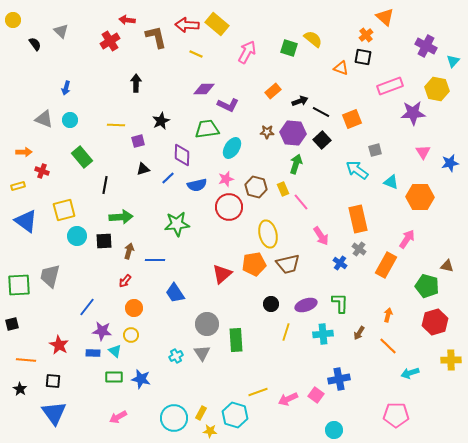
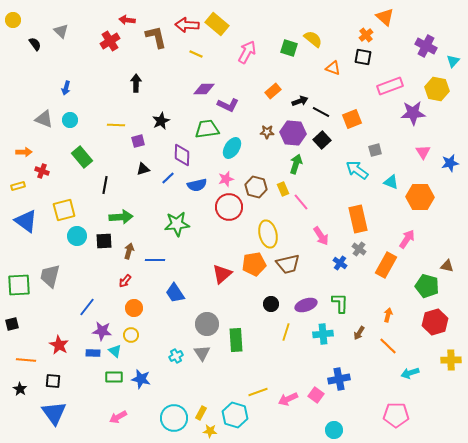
orange triangle at (341, 68): moved 8 px left
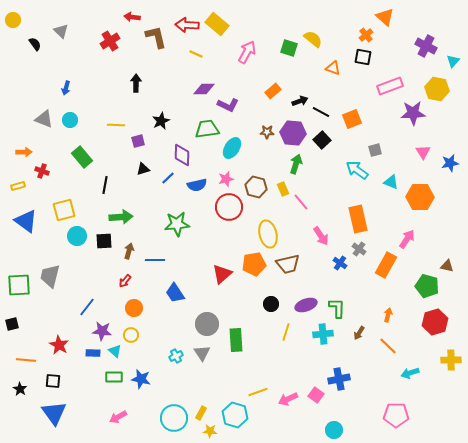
red arrow at (127, 20): moved 5 px right, 3 px up
green L-shape at (340, 303): moved 3 px left, 5 px down
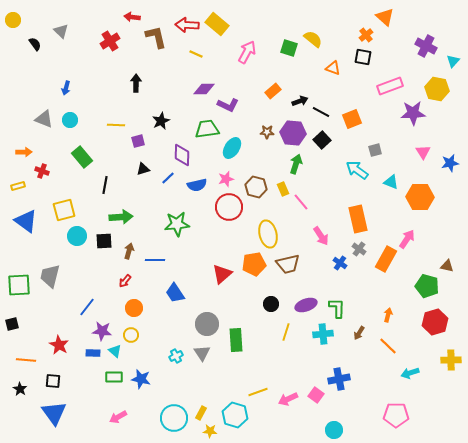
orange rectangle at (386, 265): moved 6 px up
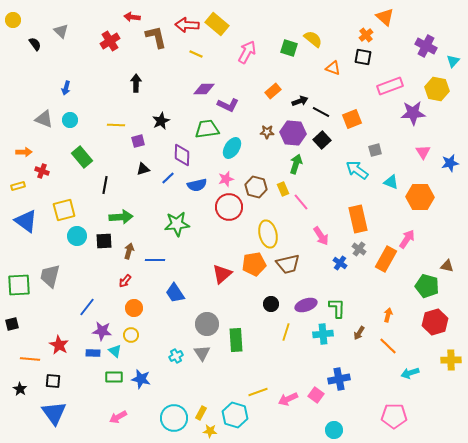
orange line at (26, 360): moved 4 px right, 1 px up
pink pentagon at (396, 415): moved 2 px left, 1 px down
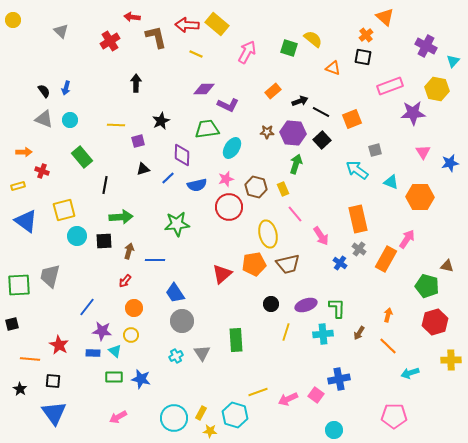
black semicircle at (35, 44): moved 9 px right, 47 px down
pink line at (301, 202): moved 6 px left, 12 px down
gray circle at (207, 324): moved 25 px left, 3 px up
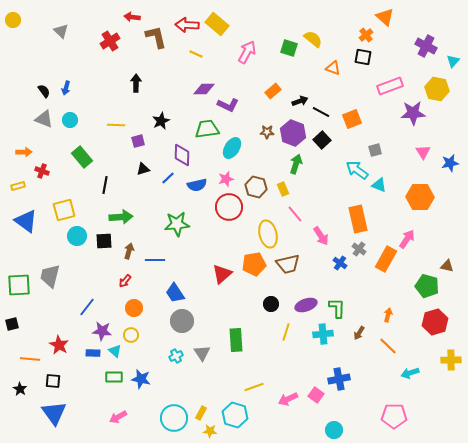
purple hexagon at (293, 133): rotated 15 degrees clockwise
cyan triangle at (391, 182): moved 12 px left, 3 px down
yellow line at (258, 392): moved 4 px left, 5 px up
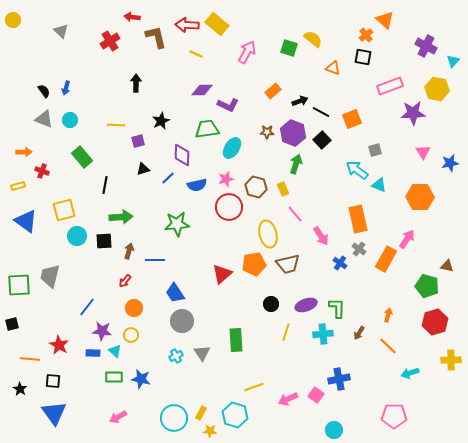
orange triangle at (385, 17): moved 3 px down
purple diamond at (204, 89): moved 2 px left, 1 px down
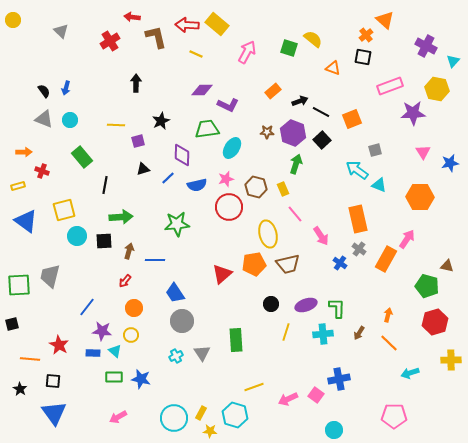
orange line at (388, 346): moved 1 px right, 3 px up
